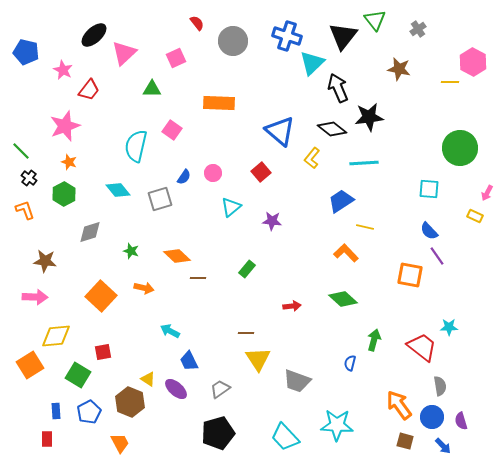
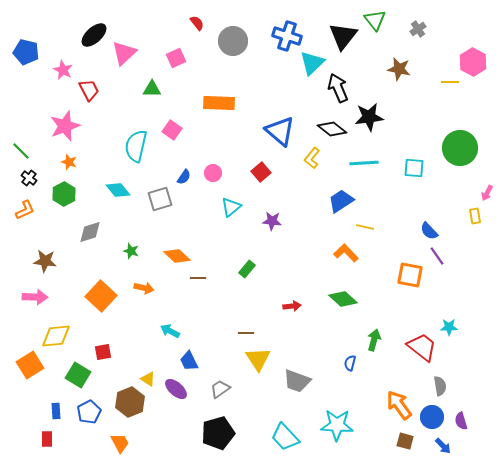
red trapezoid at (89, 90): rotated 65 degrees counterclockwise
cyan square at (429, 189): moved 15 px left, 21 px up
orange L-shape at (25, 210): rotated 85 degrees clockwise
yellow rectangle at (475, 216): rotated 56 degrees clockwise
brown hexagon at (130, 402): rotated 16 degrees clockwise
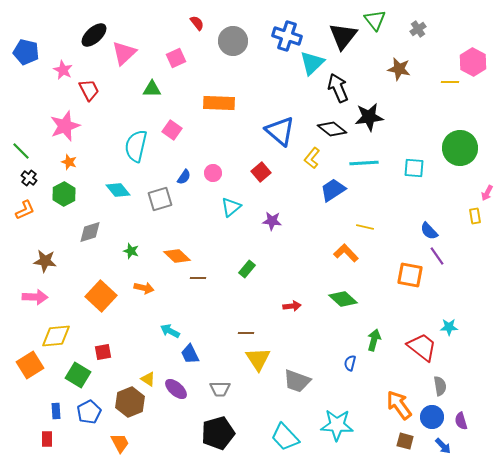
blue trapezoid at (341, 201): moved 8 px left, 11 px up
blue trapezoid at (189, 361): moved 1 px right, 7 px up
gray trapezoid at (220, 389): rotated 145 degrees counterclockwise
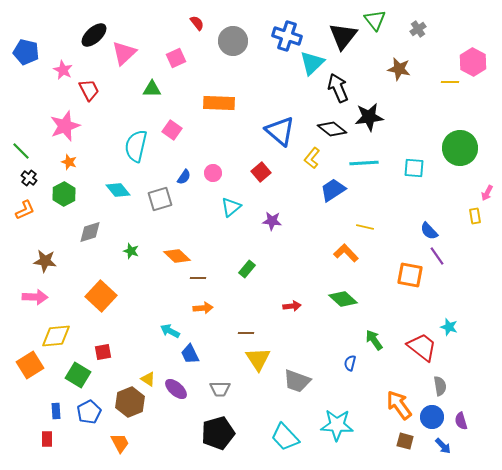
orange arrow at (144, 288): moved 59 px right, 20 px down; rotated 18 degrees counterclockwise
cyan star at (449, 327): rotated 18 degrees clockwise
green arrow at (374, 340): rotated 50 degrees counterclockwise
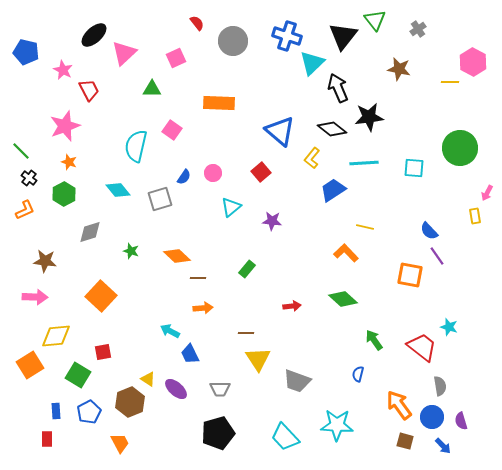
blue semicircle at (350, 363): moved 8 px right, 11 px down
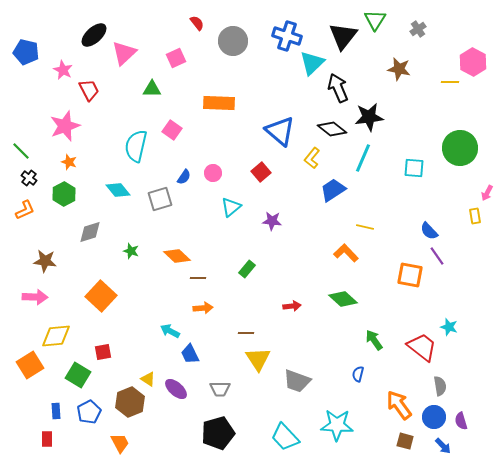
green triangle at (375, 20): rotated 10 degrees clockwise
cyan line at (364, 163): moved 1 px left, 5 px up; rotated 64 degrees counterclockwise
blue circle at (432, 417): moved 2 px right
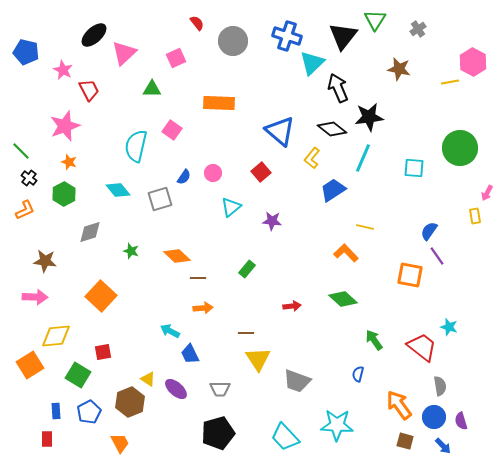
yellow line at (450, 82): rotated 12 degrees counterclockwise
blue semicircle at (429, 231): rotated 78 degrees clockwise
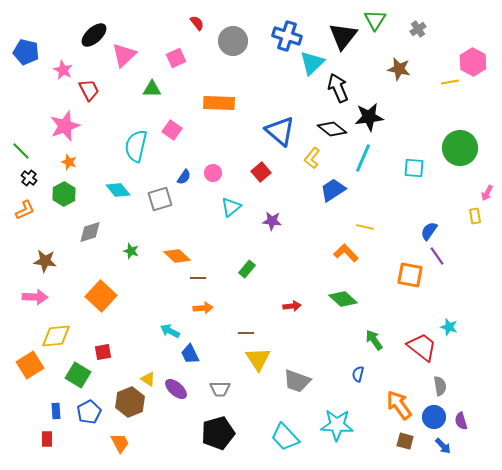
pink triangle at (124, 53): moved 2 px down
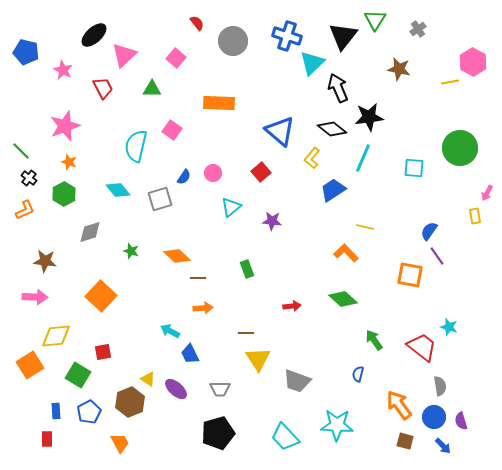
pink square at (176, 58): rotated 24 degrees counterclockwise
red trapezoid at (89, 90): moved 14 px right, 2 px up
green rectangle at (247, 269): rotated 60 degrees counterclockwise
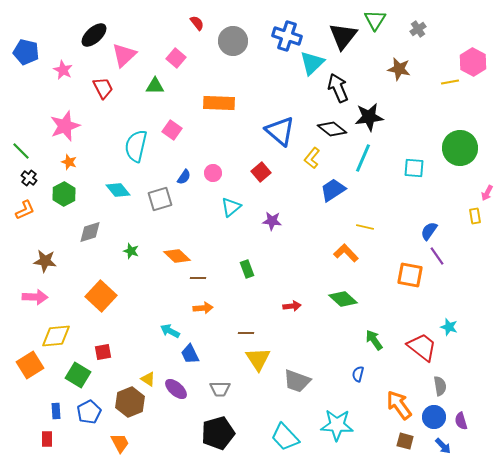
green triangle at (152, 89): moved 3 px right, 3 px up
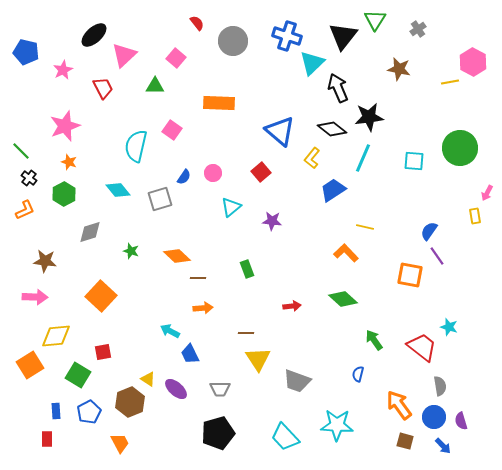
pink star at (63, 70): rotated 18 degrees clockwise
cyan square at (414, 168): moved 7 px up
